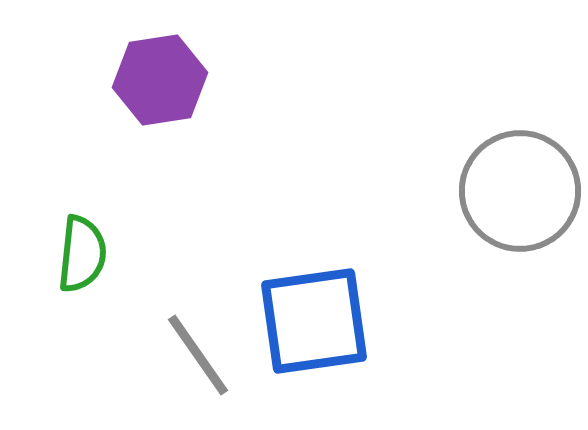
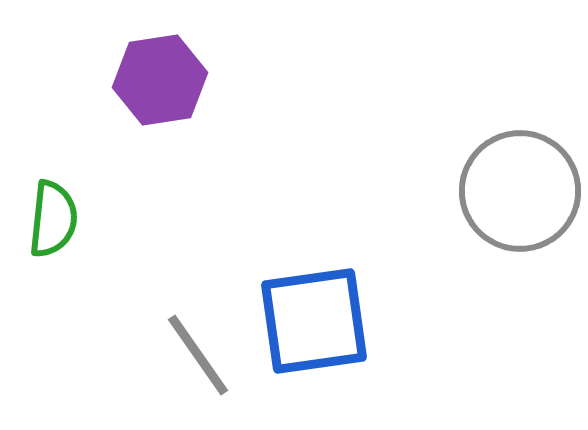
green semicircle: moved 29 px left, 35 px up
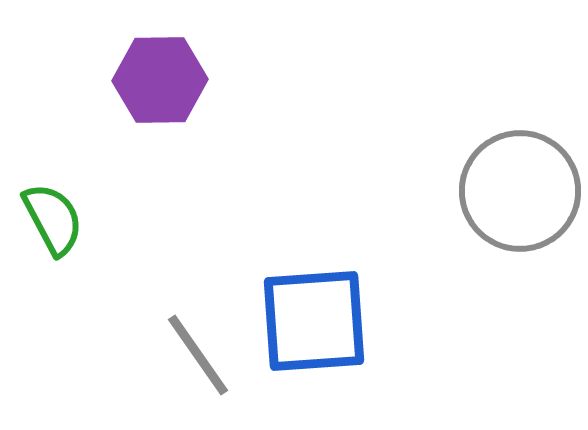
purple hexagon: rotated 8 degrees clockwise
green semicircle: rotated 34 degrees counterclockwise
blue square: rotated 4 degrees clockwise
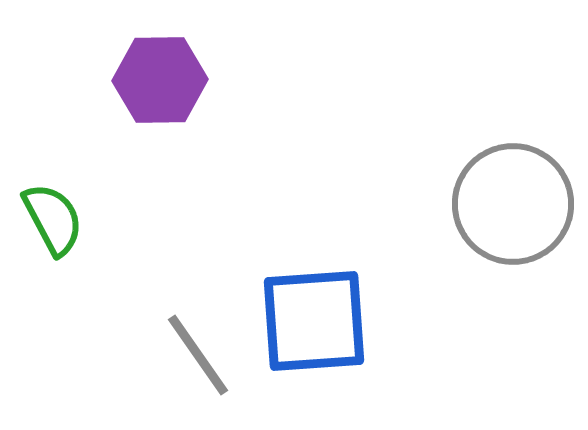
gray circle: moved 7 px left, 13 px down
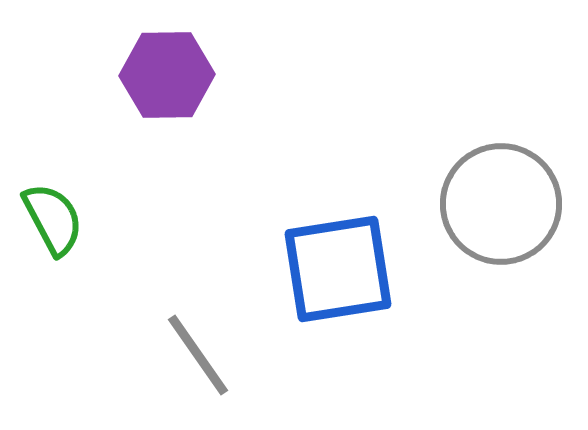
purple hexagon: moved 7 px right, 5 px up
gray circle: moved 12 px left
blue square: moved 24 px right, 52 px up; rotated 5 degrees counterclockwise
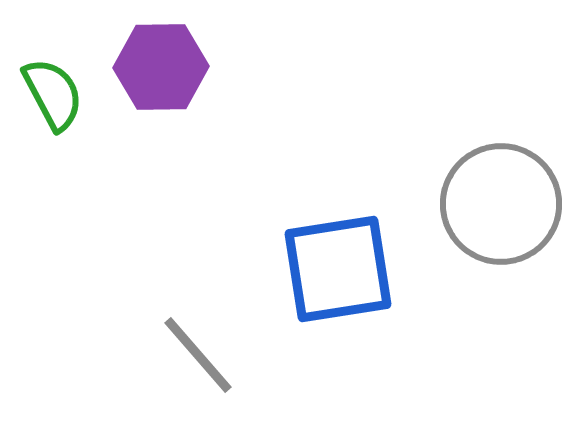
purple hexagon: moved 6 px left, 8 px up
green semicircle: moved 125 px up
gray line: rotated 6 degrees counterclockwise
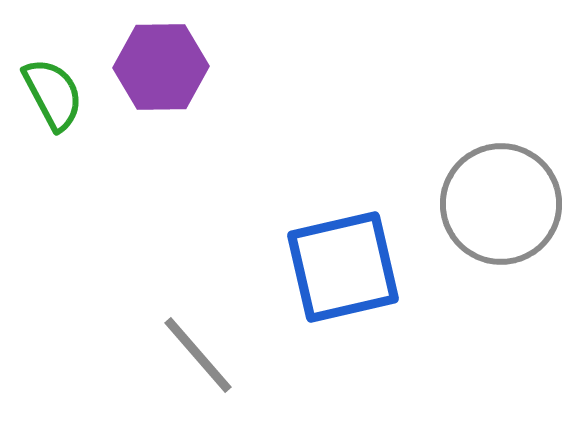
blue square: moved 5 px right, 2 px up; rotated 4 degrees counterclockwise
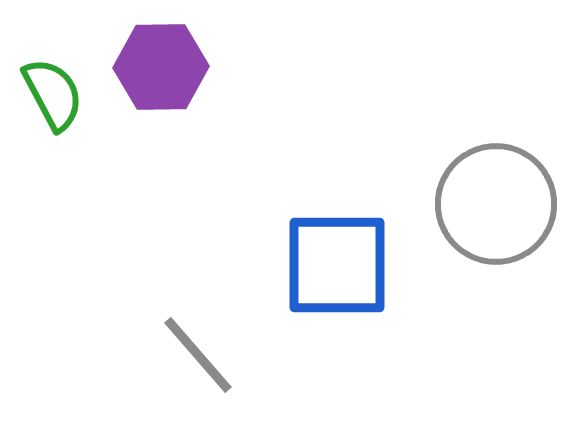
gray circle: moved 5 px left
blue square: moved 6 px left, 2 px up; rotated 13 degrees clockwise
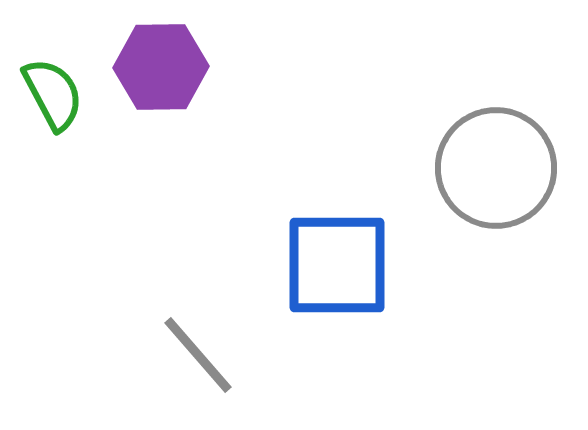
gray circle: moved 36 px up
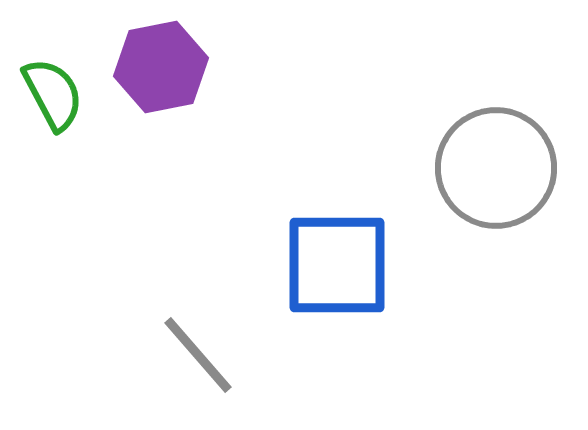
purple hexagon: rotated 10 degrees counterclockwise
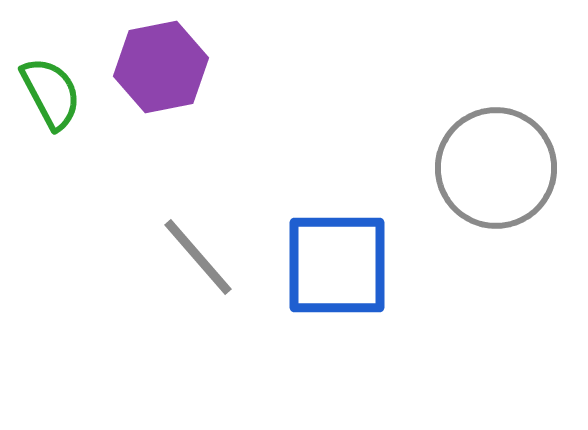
green semicircle: moved 2 px left, 1 px up
gray line: moved 98 px up
